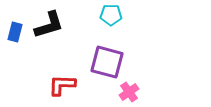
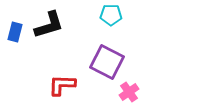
purple square: rotated 12 degrees clockwise
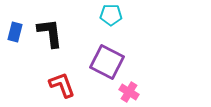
black L-shape: moved 1 px right, 8 px down; rotated 80 degrees counterclockwise
red L-shape: rotated 68 degrees clockwise
pink cross: rotated 24 degrees counterclockwise
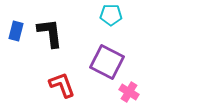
blue rectangle: moved 1 px right, 1 px up
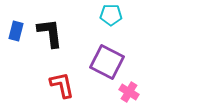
red L-shape: rotated 8 degrees clockwise
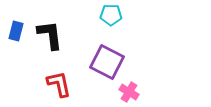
black L-shape: moved 2 px down
red L-shape: moved 3 px left, 1 px up
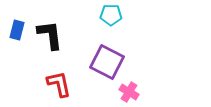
blue rectangle: moved 1 px right, 1 px up
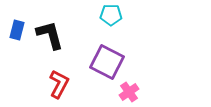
black L-shape: rotated 8 degrees counterclockwise
red L-shape: rotated 40 degrees clockwise
pink cross: rotated 24 degrees clockwise
